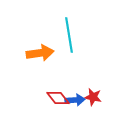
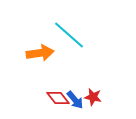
cyan line: rotated 40 degrees counterclockwise
blue arrow: rotated 54 degrees clockwise
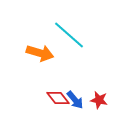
orange arrow: rotated 24 degrees clockwise
red star: moved 6 px right, 3 px down
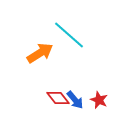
orange arrow: rotated 48 degrees counterclockwise
red star: rotated 12 degrees clockwise
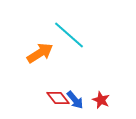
red star: moved 2 px right
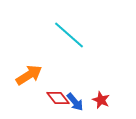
orange arrow: moved 11 px left, 22 px down
blue arrow: moved 2 px down
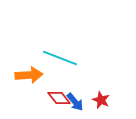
cyan line: moved 9 px left, 23 px down; rotated 20 degrees counterclockwise
orange arrow: rotated 28 degrees clockwise
red diamond: moved 1 px right
